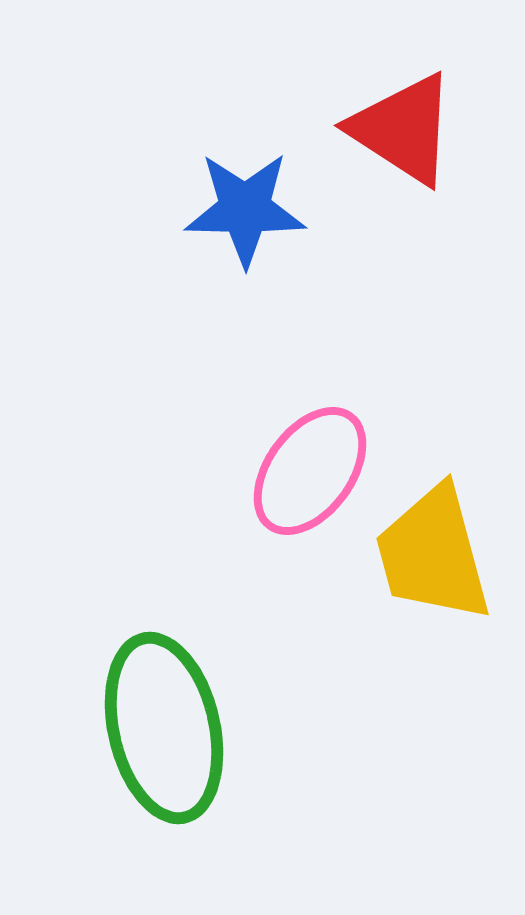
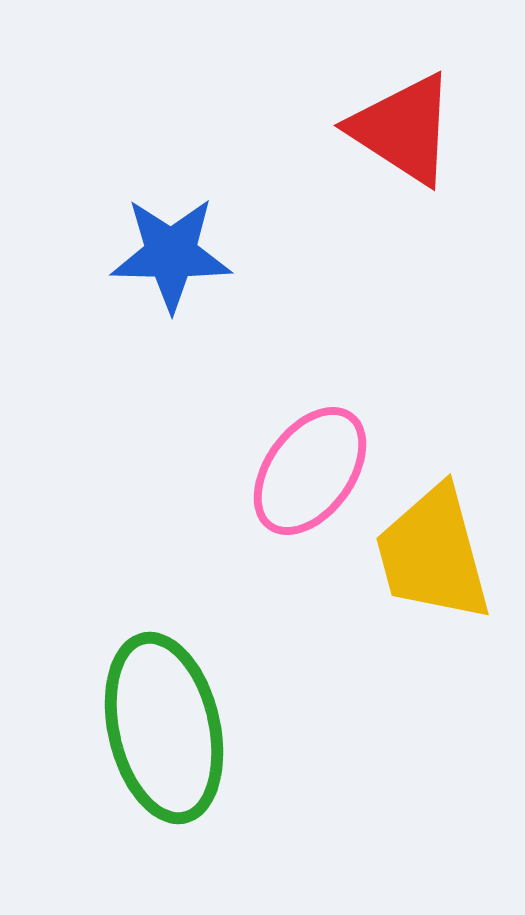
blue star: moved 74 px left, 45 px down
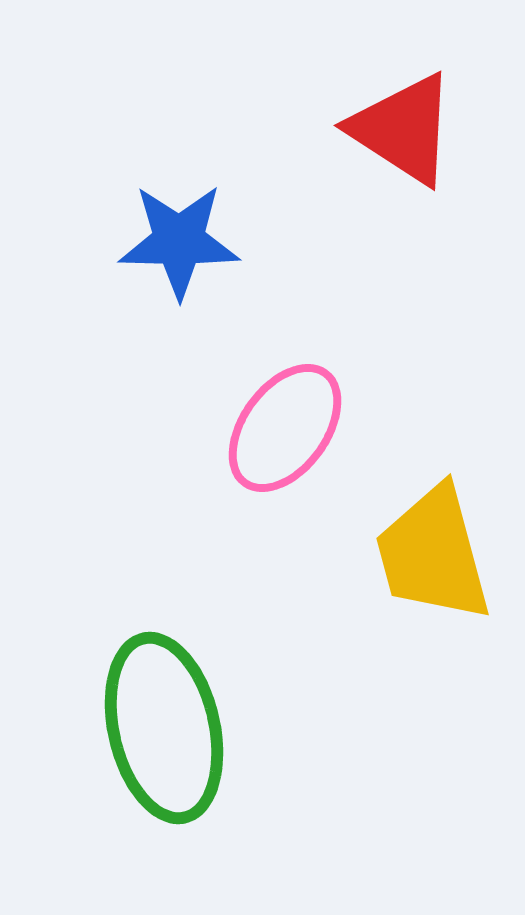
blue star: moved 8 px right, 13 px up
pink ellipse: moved 25 px left, 43 px up
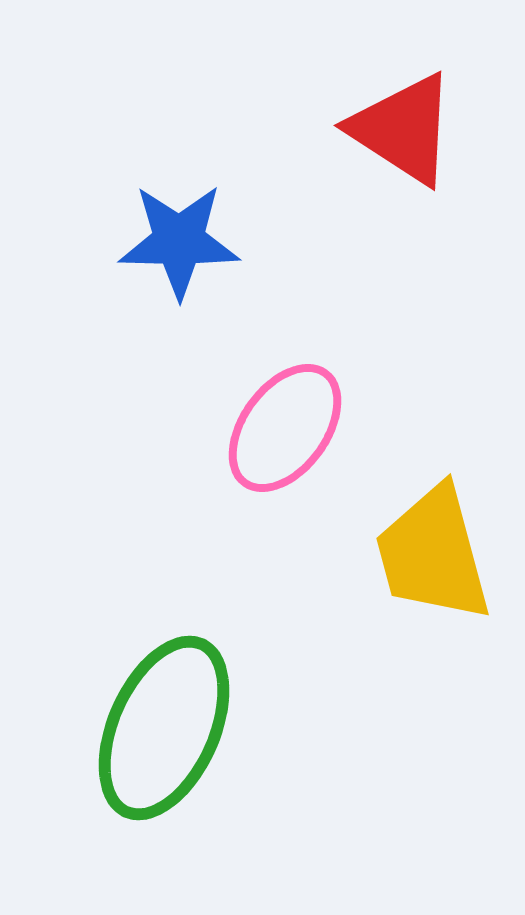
green ellipse: rotated 37 degrees clockwise
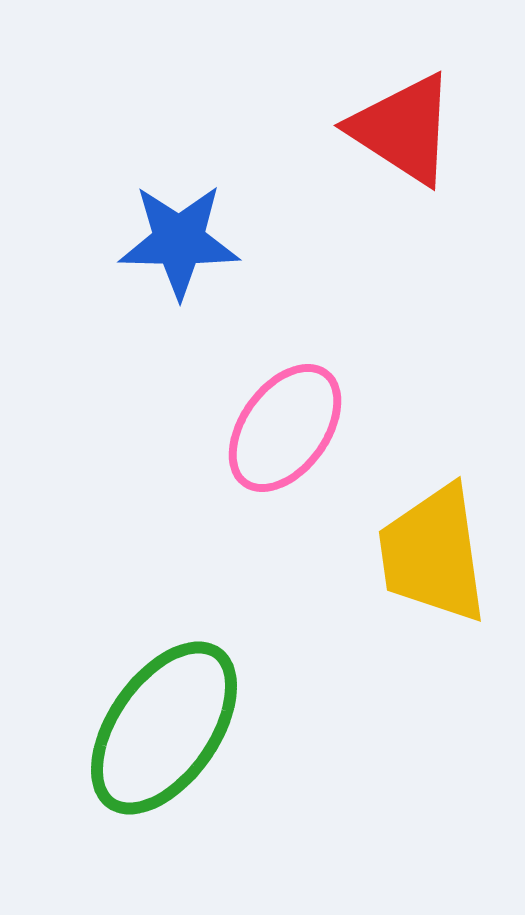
yellow trapezoid: rotated 7 degrees clockwise
green ellipse: rotated 11 degrees clockwise
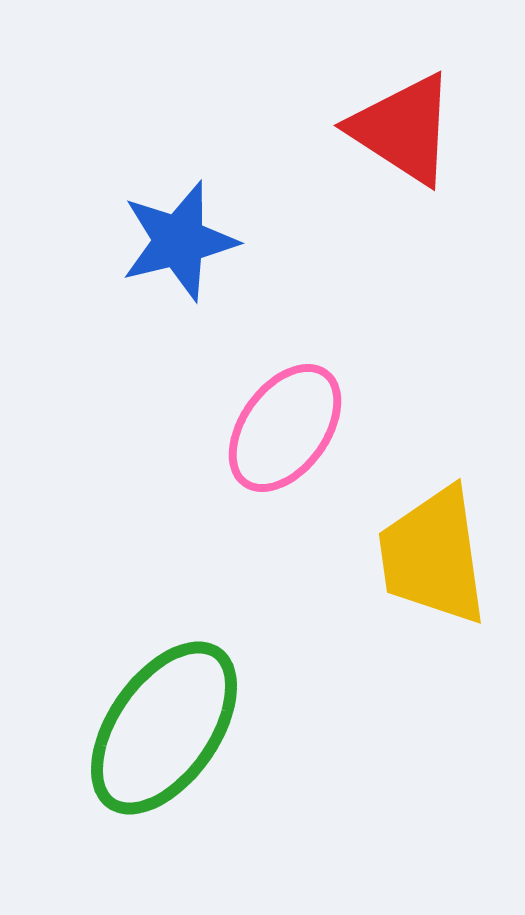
blue star: rotated 15 degrees counterclockwise
yellow trapezoid: moved 2 px down
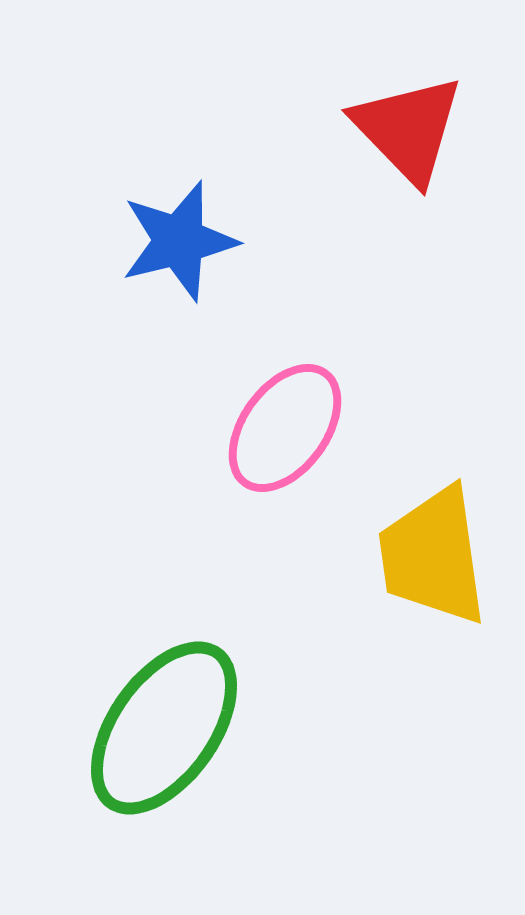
red triangle: moved 5 px right; rotated 13 degrees clockwise
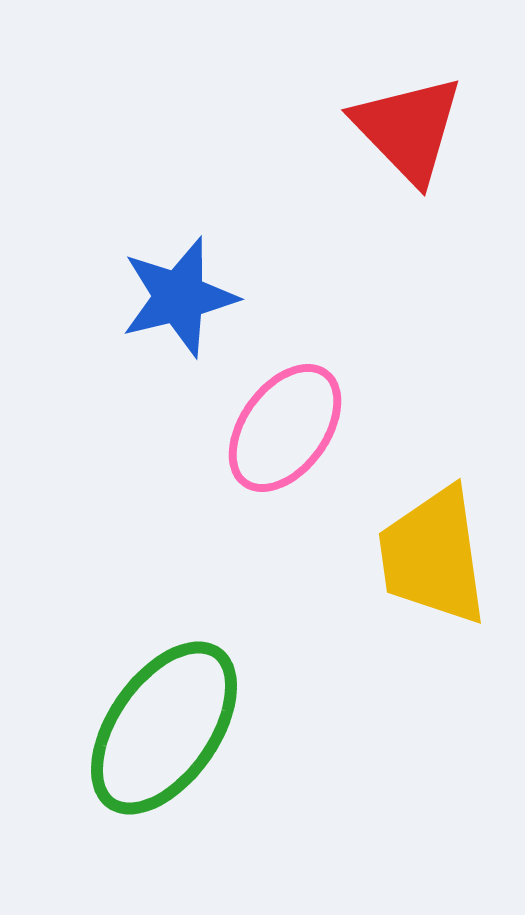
blue star: moved 56 px down
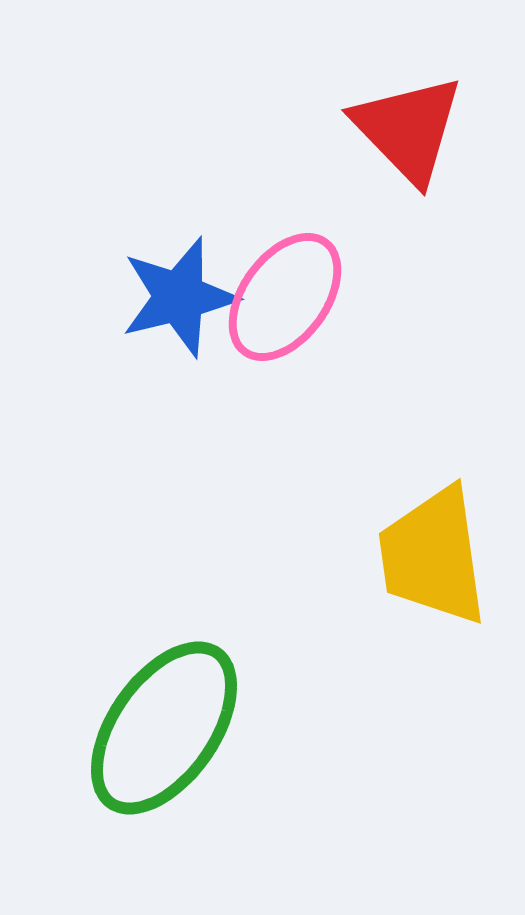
pink ellipse: moved 131 px up
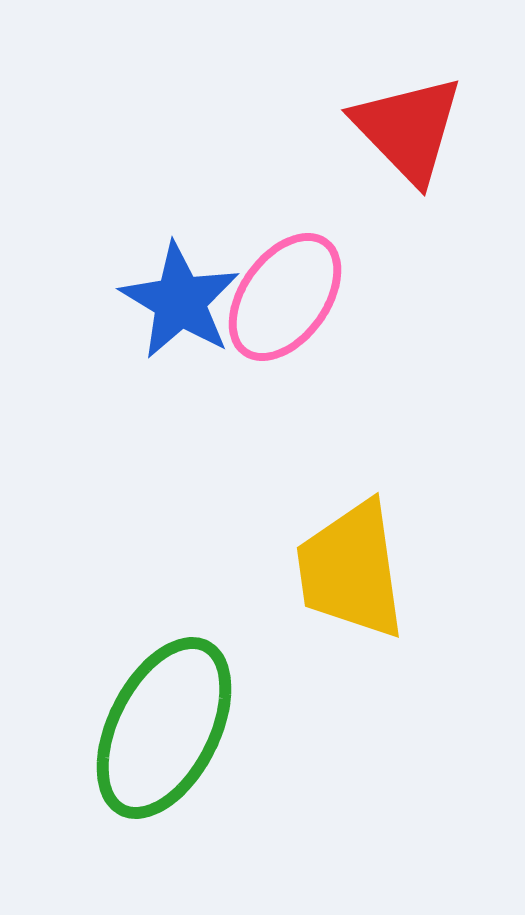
blue star: moved 1 px right, 4 px down; rotated 27 degrees counterclockwise
yellow trapezoid: moved 82 px left, 14 px down
green ellipse: rotated 8 degrees counterclockwise
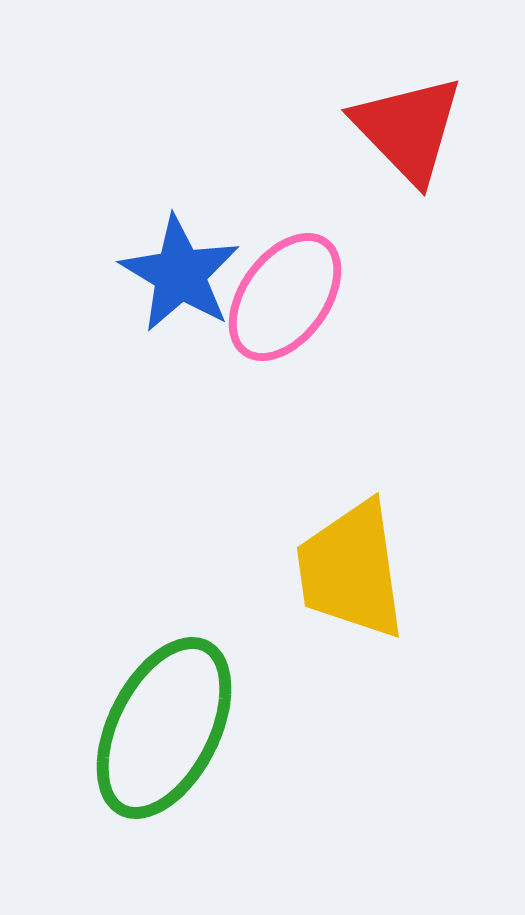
blue star: moved 27 px up
